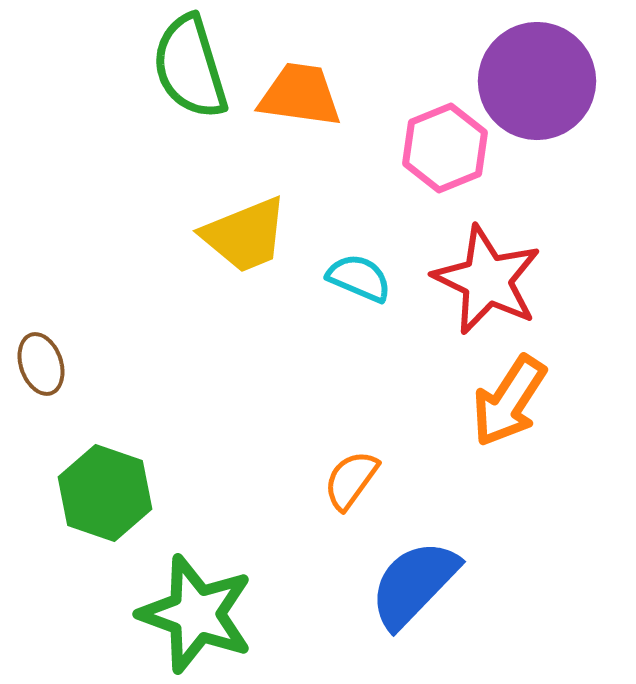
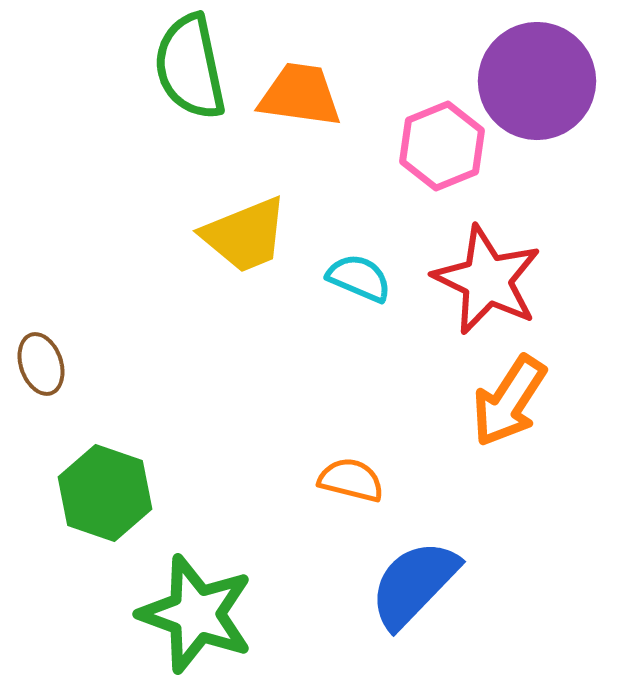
green semicircle: rotated 5 degrees clockwise
pink hexagon: moved 3 px left, 2 px up
orange semicircle: rotated 68 degrees clockwise
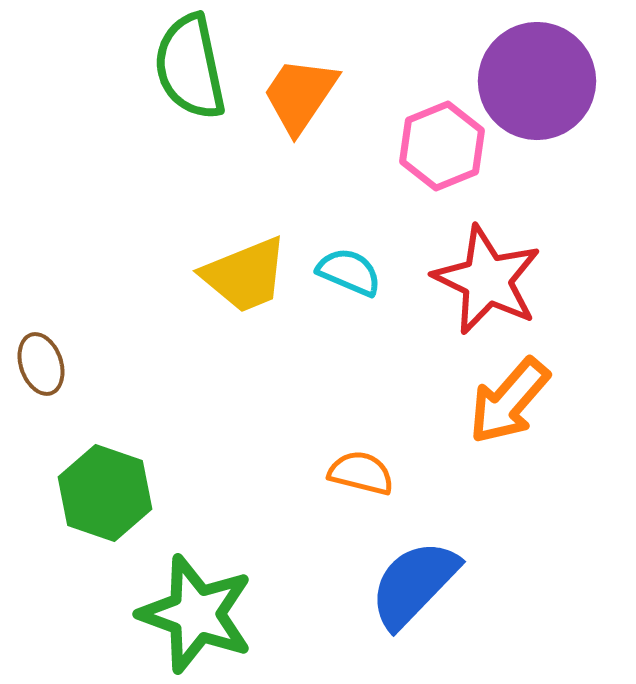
orange trapezoid: rotated 64 degrees counterclockwise
yellow trapezoid: moved 40 px down
cyan semicircle: moved 10 px left, 6 px up
orange arrow: rotated 8 degrees clockwise
orange semicircle: moved 10 px right, 7 px up
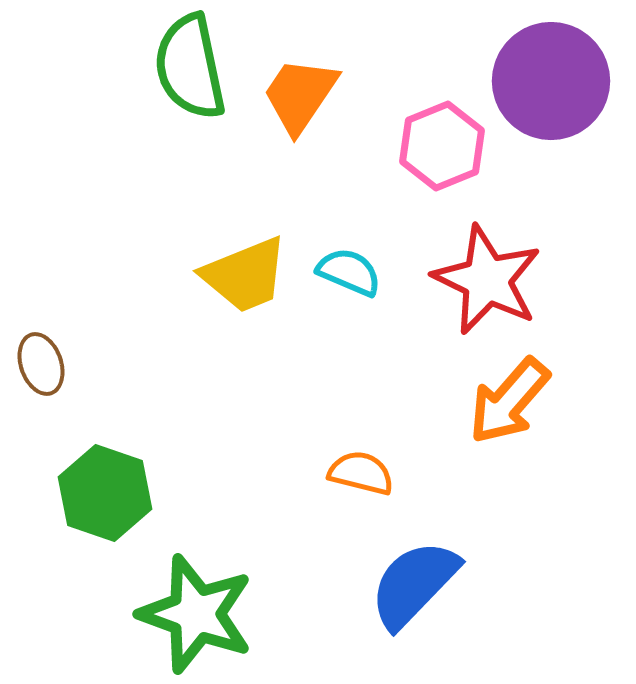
purple circle: moved 14 px right
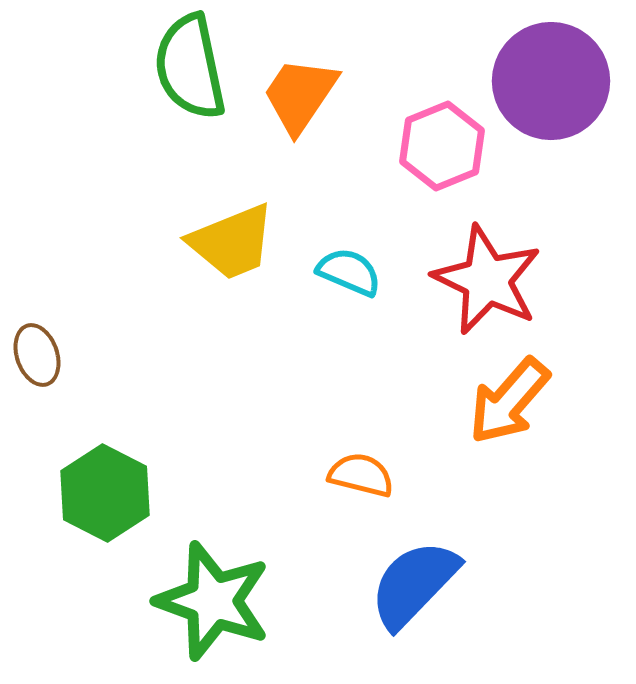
yellow trapezoid: moved 13 px left, 33 px up
brown ellipse: moved 4 px left, 9 px up
orange semicircle: moved 2 px down
green hexagon: rotated 8 degrees clockwise
green star: moved 17 px right, 13 px up
